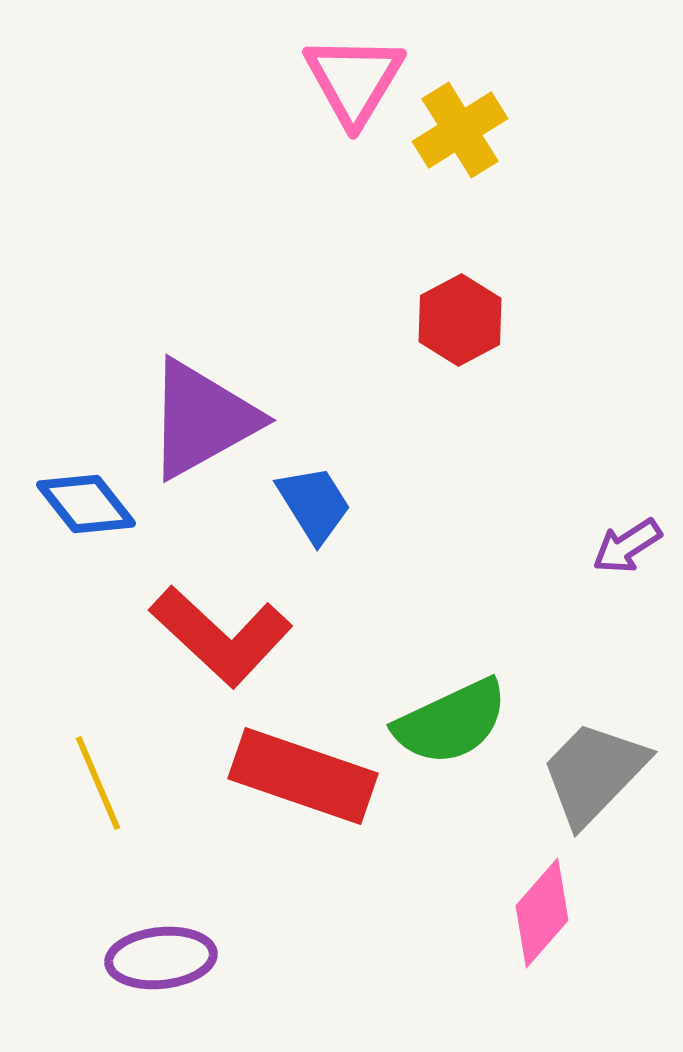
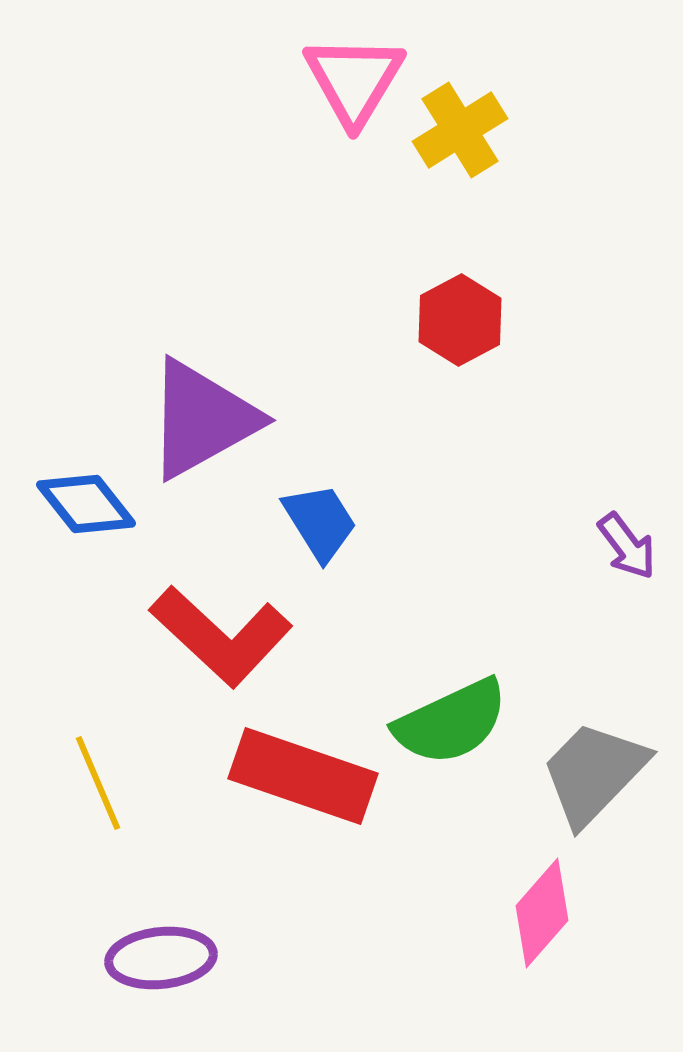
blue trapezoid: moved 6 px right, 18 px down
purple arrow: rotated 94 degrees counterclockwise
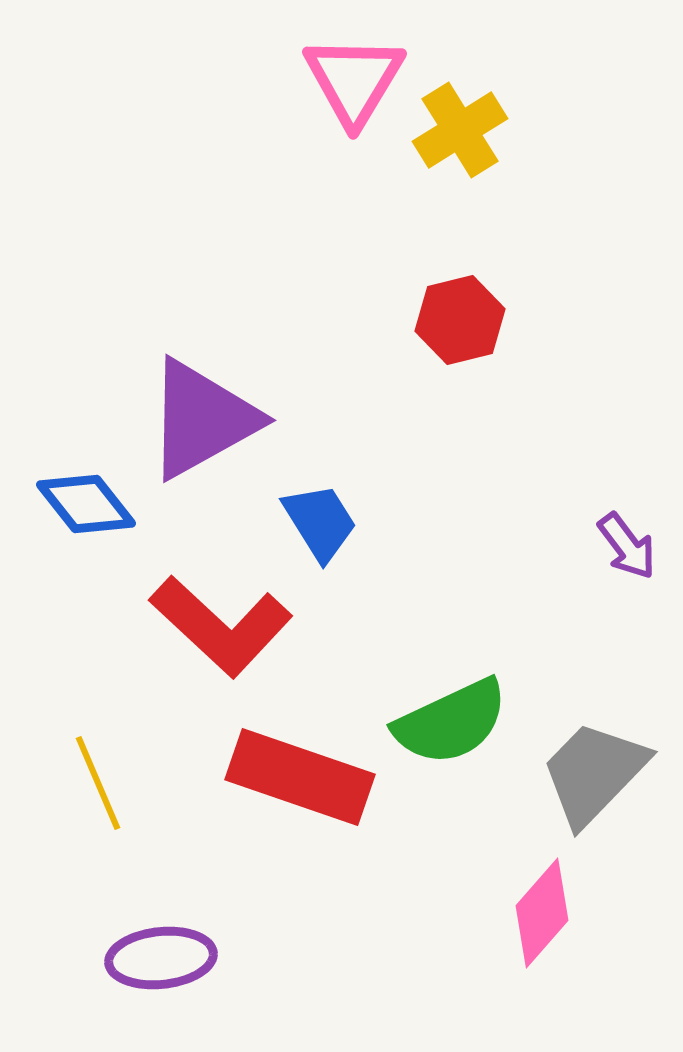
red hexagon: rotated 14 degrees clockwise
red L-shape: moved 10 px up
red rectangle: moved 3 px left, 1 px down
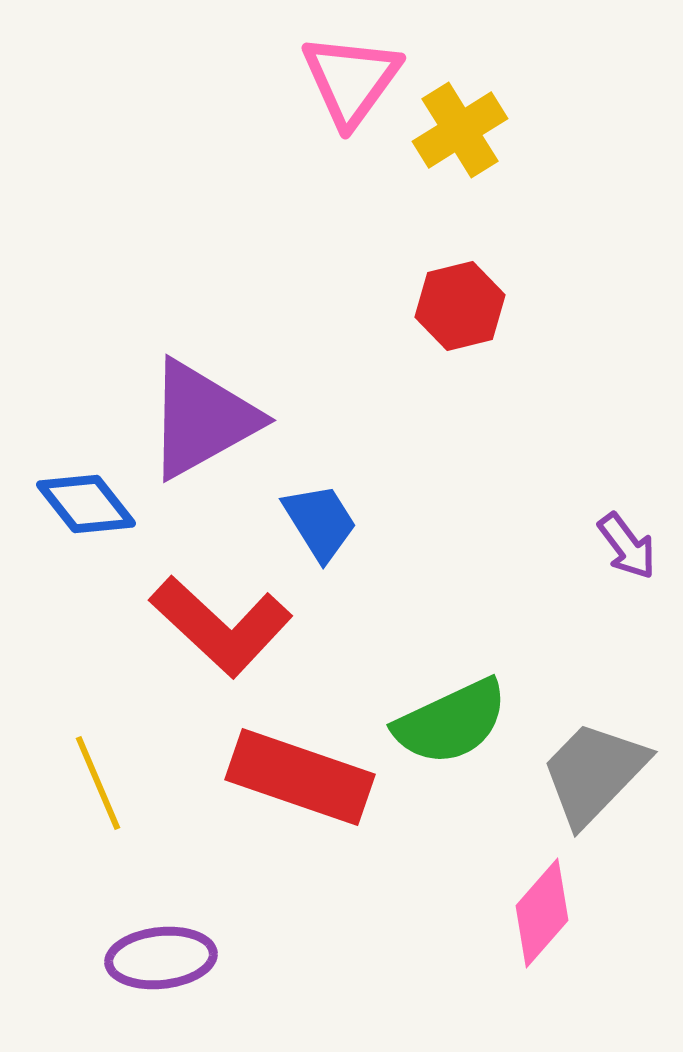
pink triangle: moved 3 px left; rotated 5 degrees clockwise
red hexagon: moved 14 px up
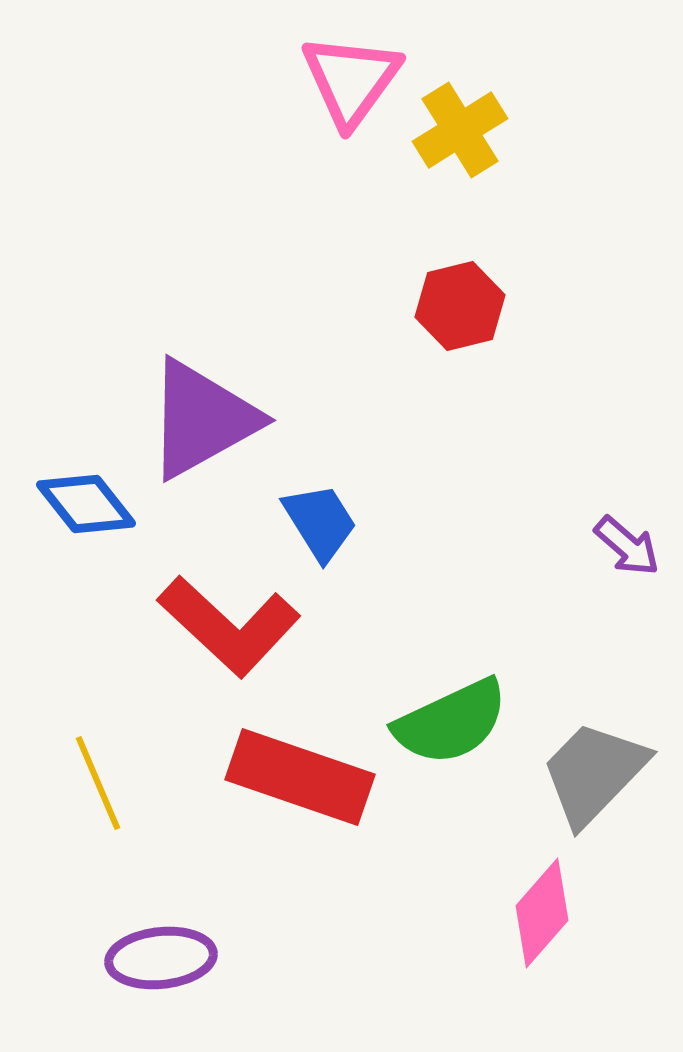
purple arrow: rotated 12 degrees counterclockwise
red L-shape: moved 8 px right
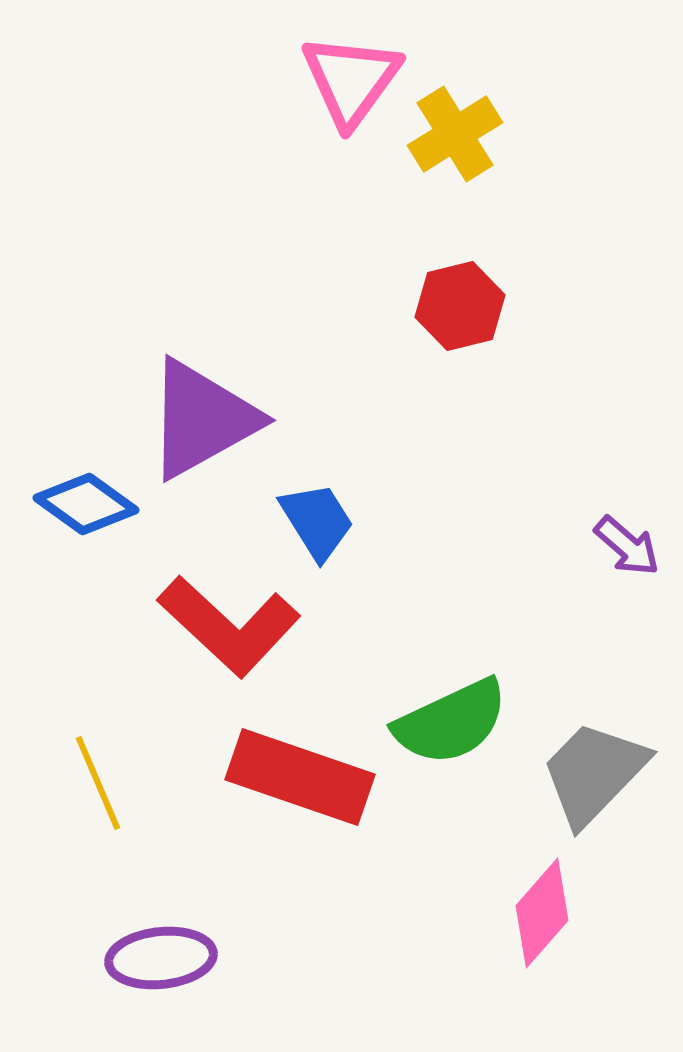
yellow cross: moved 5 px left, 4 px down
blue diamond: rotated 16 degrees counterclockwise
blue trapezoid: moved 3 px left, 1 px up
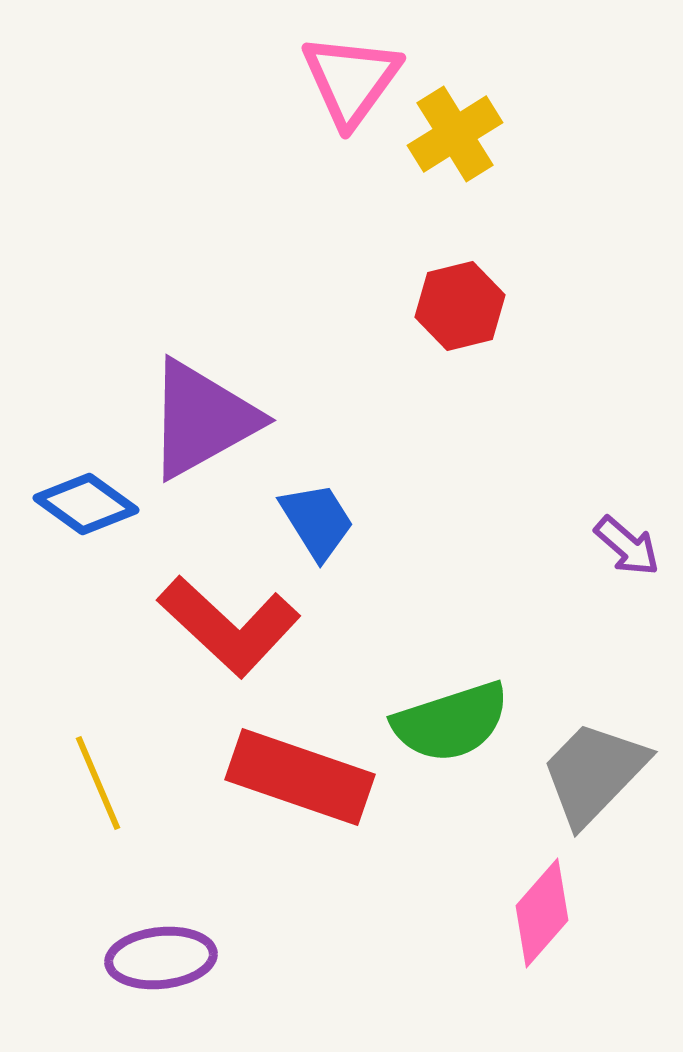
green semicircle: rotated 7 degrees clockwise
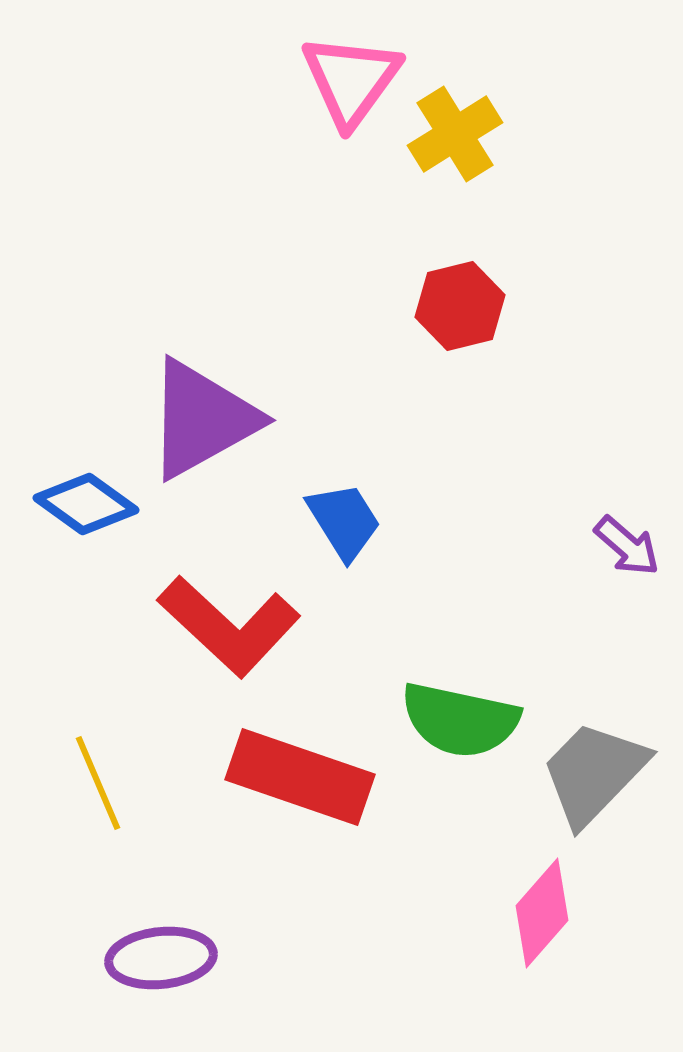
blue trapezoid: moved 27 px right
green semicircle: moved 9 px right, 2 px up; rotated 30 degrees clockwise
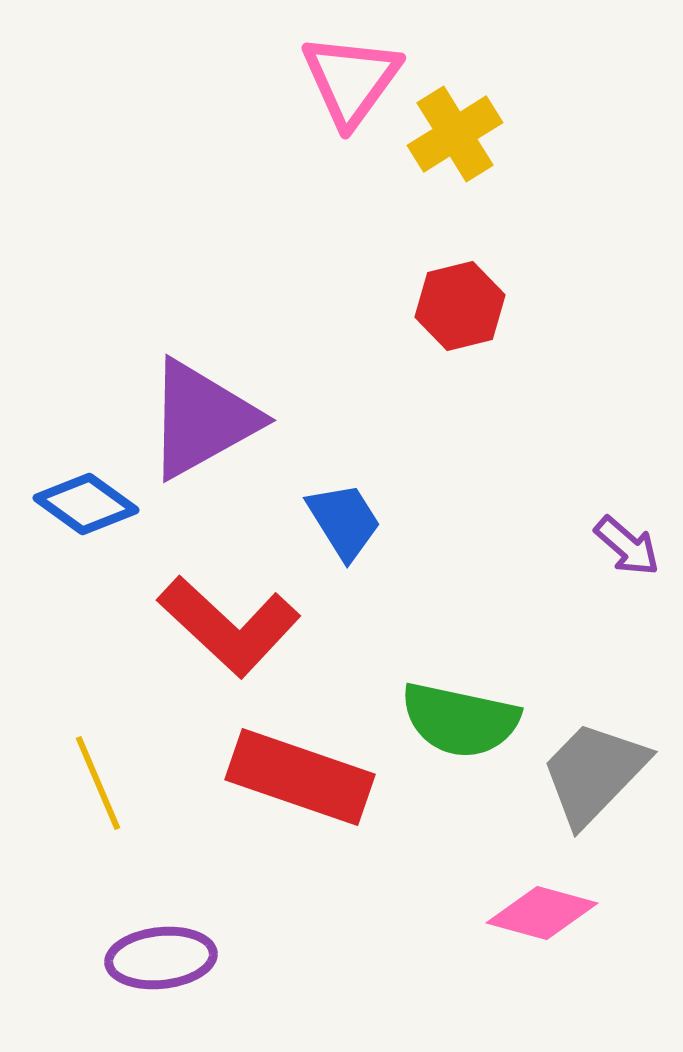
pink diamond: rotated 64 degrees clockwise
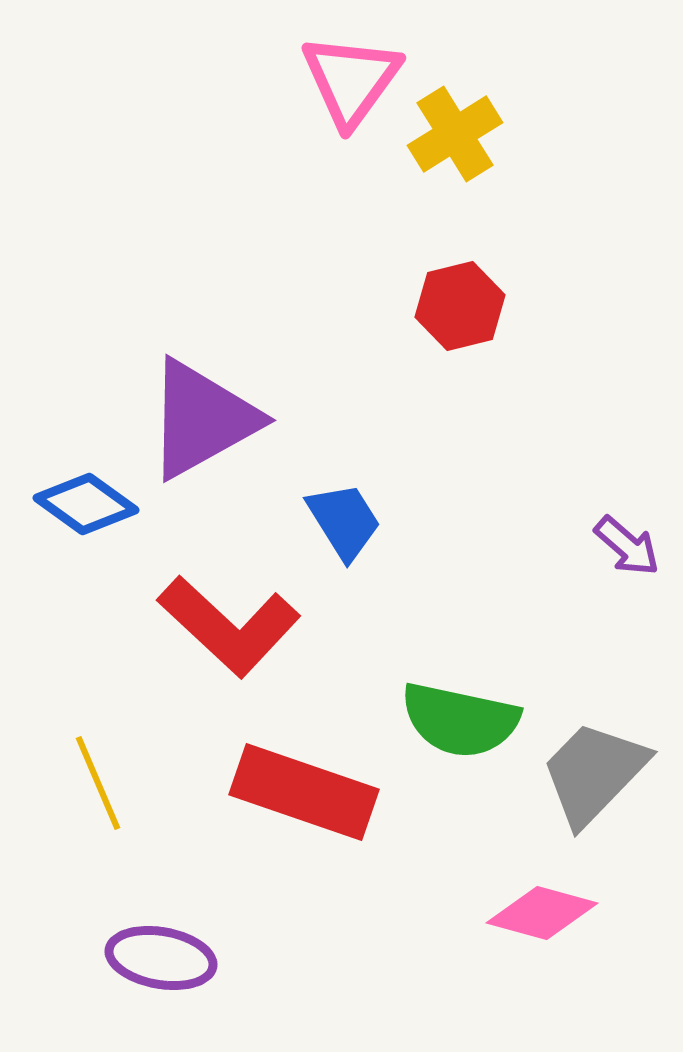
red rectangle: moved 4 px right, 15 px down
purple ellipse: rotated 16 degrees clockwise
